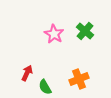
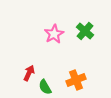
pink star: rotated 12 degrees clockwise
red arrow: moved 2 px right
orange cross: moved 3 px left, 1 px down
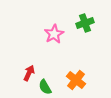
green cross: moved 8 px up; rotated 30 degrees clockwise
orange cross: rotated 30 degrees counterclockwise
